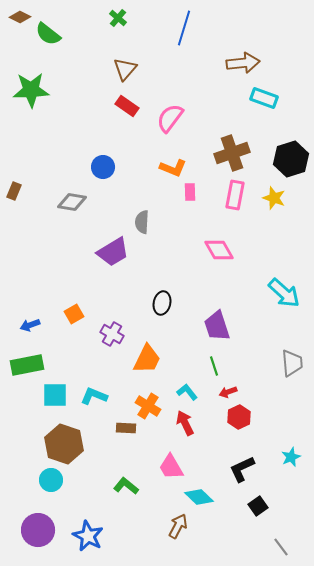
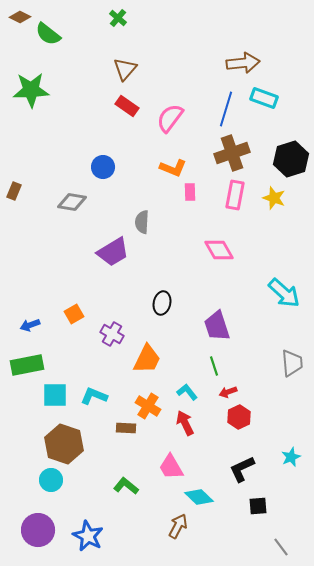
blue line at (184, 28): moved 42 px right, 81 px down
black square at (258, 506): rotated 30 degrees clockwise
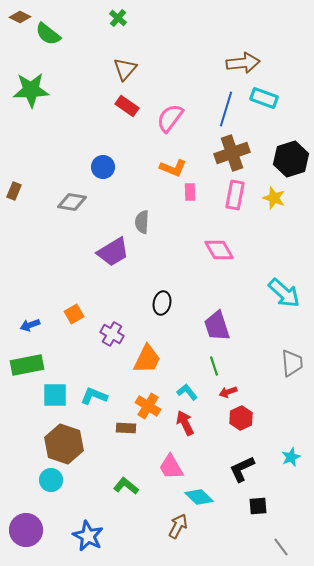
red hexagon at (239, 417): moved 2 px right, 1 px down
purple circle at (38, 530): moved 12 px left
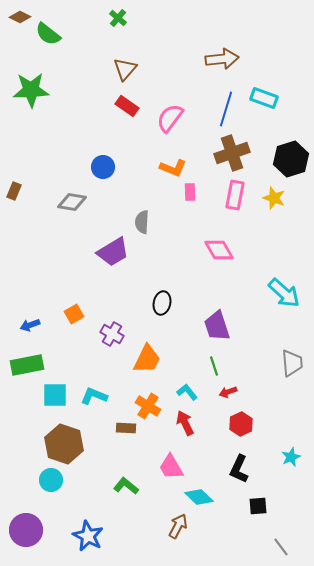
brown arrow at (243, 63): moved 21 px left, 4 px up
red hexagon at (241, 418): moved 6 px down
black L-shape at (242, 469): moved 3 px left; rotated 40 degrees counterclockwise
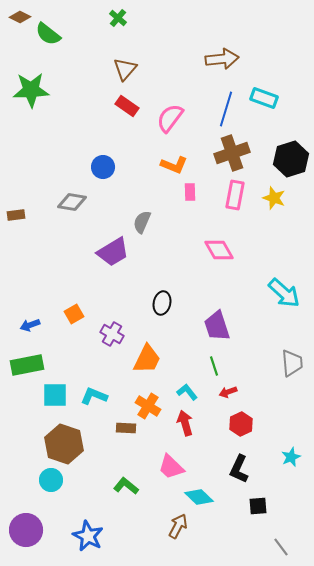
orange L-shape at (173, 168): moved 1 px right, 3 px up
brown rectangle at (14, 191): moved 2 px right, 24 px down; rotated 60 degrees clockwise
gray semicircle at (142, 222): rotated 20 degrees clockwise
red arrow at (185, 423): rotated 10 degrees clockwise
pink trapezoid at (171, 467): rotated 16 degrees counterclockwise
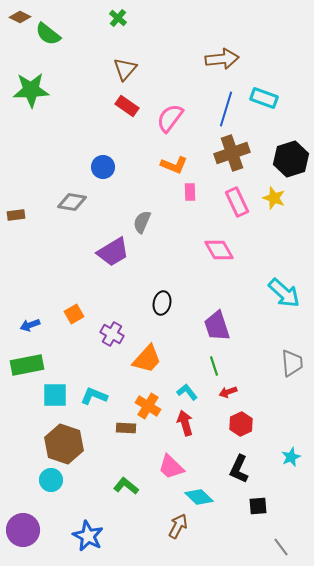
pink rectangle at (235, 195): moved 2 px right, 7 px down; rotated 36 degrees counterclockwise
orange trapezoid at (147, 359): rotated 16 degrees clockwise
purple circle at (26, 530): moved 3 px left
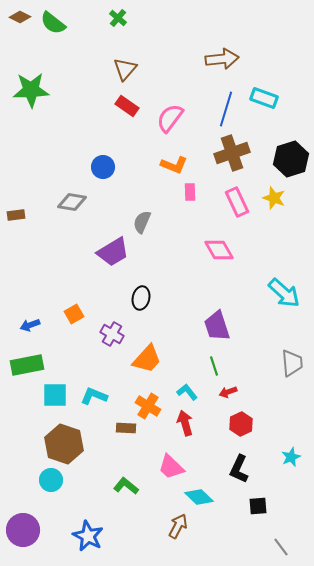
green semicircle at (48, 34): moved 5 px right, 11 px up
black ellipse at (162, 303): moved 21 px left, 5 px up
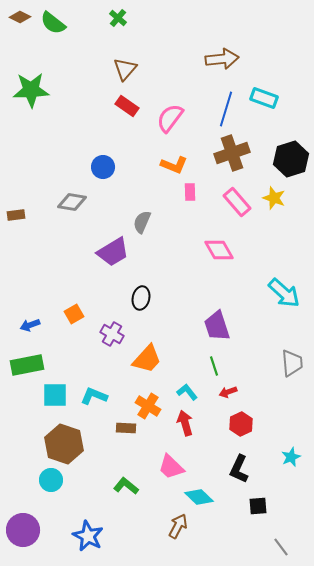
pink rectangle at (237, 202): rotated 16 degrees counterclockwise
